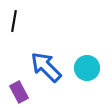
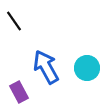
black line: rotated 45 degrees counterclockwise
blue arrow: rotated 16 degrees clockwise
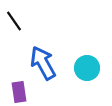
blue arrow: moved 3 px left, 4 px up
purple rectangle: rotated 20 degrees clockwise
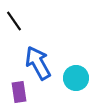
blue arrow: moved 5 px left
cyan circle: moved 11 px left, 10 px down
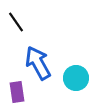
black line: moved 2 px right, 1 px down
purple rectangle: moved 2 px left
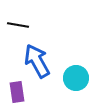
black line: moved 2 px right, 3 px down; rotated 45 degrees counterclockwise
blue arrow: moved 1 px left, 2 px up
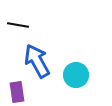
cyan circle: moved 3 px up
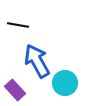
cyan circle: moved 11 px left, 8 px down
purple rectangle: moved 2 px left, 2 px up; rotated 35 degrees counterclockwise
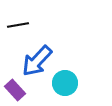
black line: rotated 20 degrees counterclockwise
blue arrow: rotated 108 degrees counterclockwise
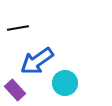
black line: moved 3 px down
blue arrow: rotated 12 degrees clockwise
